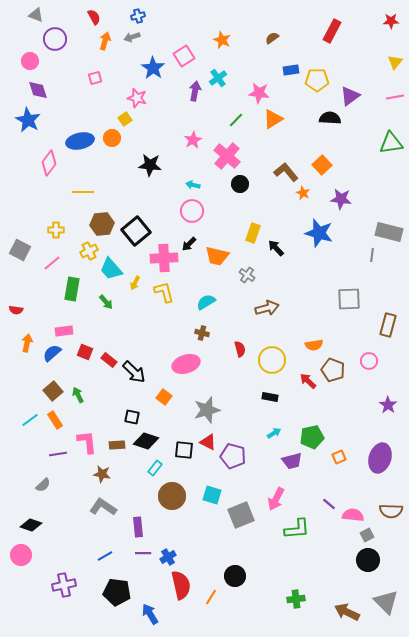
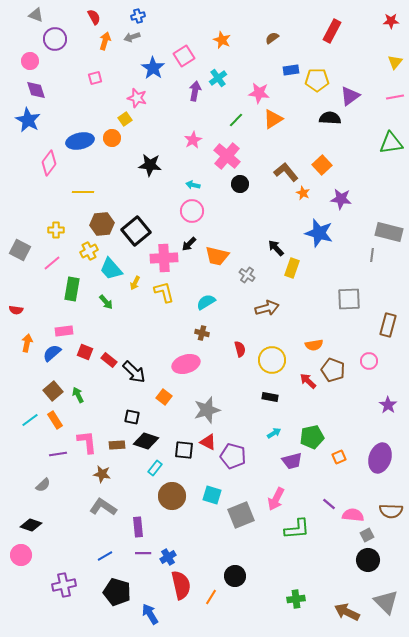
purple diamond at (38, 90): moved 2 px left
yellow rectangle at (253, 233): moved 39 px right, 35 px down
black pentagon at (117, 592): rotated 8 degrees clockwise
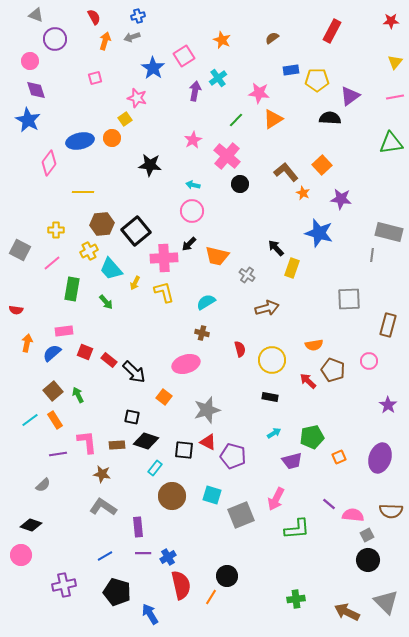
black circle at (235, 576): moved 8 px left
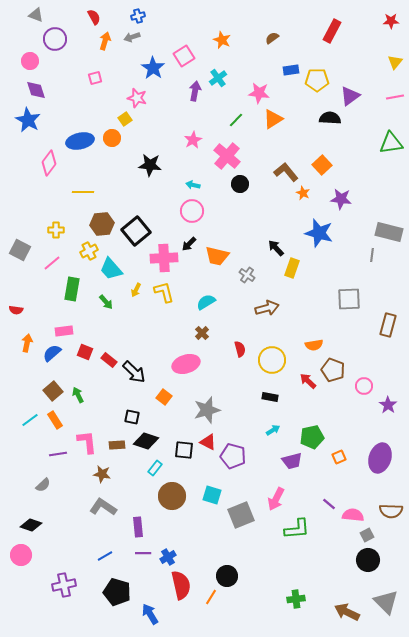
yellow arrow at (135, 283): moved 1 px right, 7 px down
brown cross at (202, 333): rotated 32 degrees clockwise
pink circle at (369, 361): moved 5 px left, 25 px down
cyan arrow at (274, 433): moved 1 px left, 3 px up
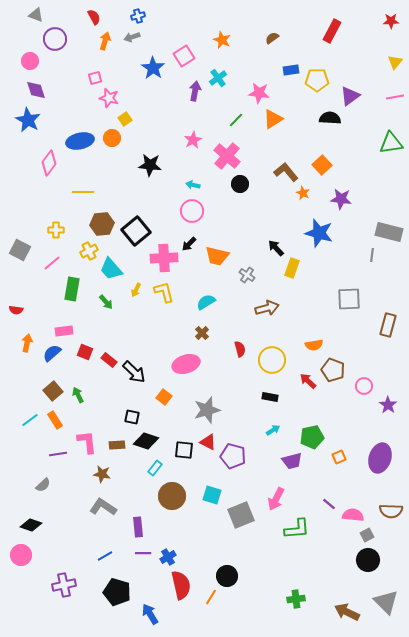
pink star at (137, 98): moved 28 px left
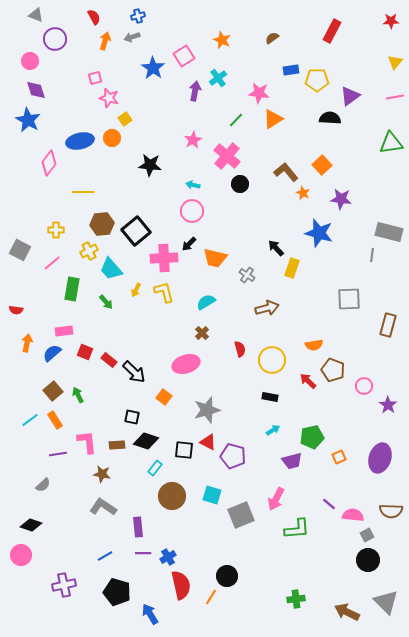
orange trapezoid at (217, 256): moved 2 px left, 2 px down
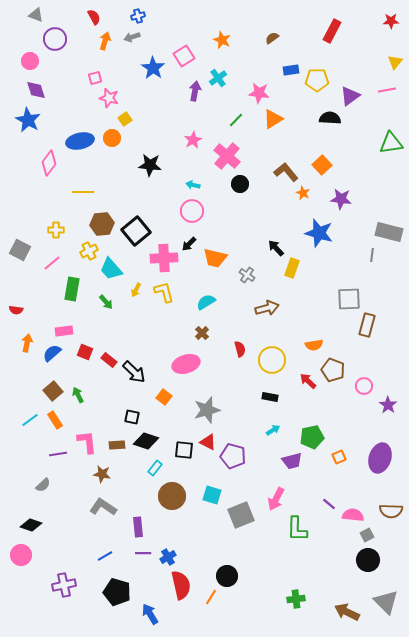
pink line at (395, 97): moved 8 px left, 7 px up
brown rectangle at (388, 325): moved 21 px left
green L-shape at (297, 529): rotated 96 degrees clockwise
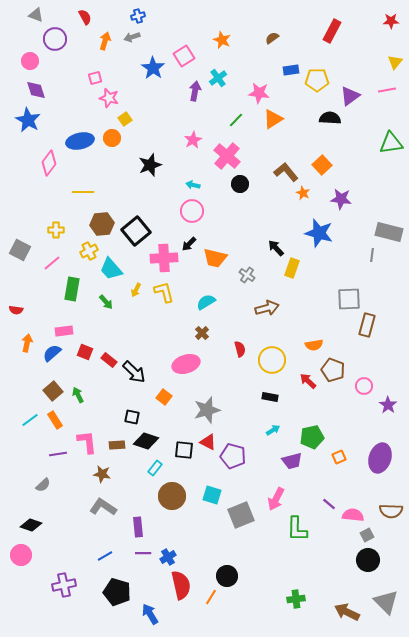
red semicircle at (94, 17): moved 9 px left
black star at (150, 165): rotated 25 degrees counterclockwise
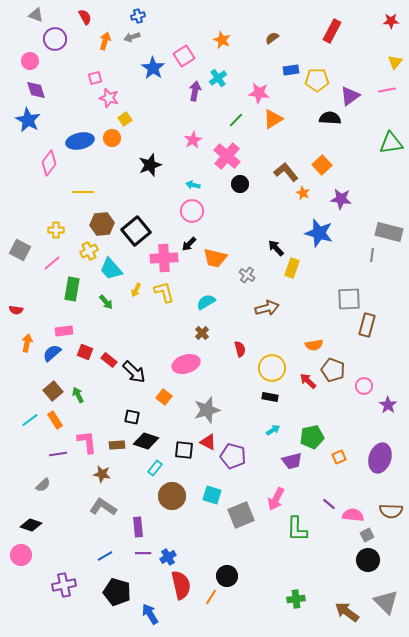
yellow circle at (272, 360): moved 8 px down
brown arrow at (347, 612): rotated 10 degrees clockwise
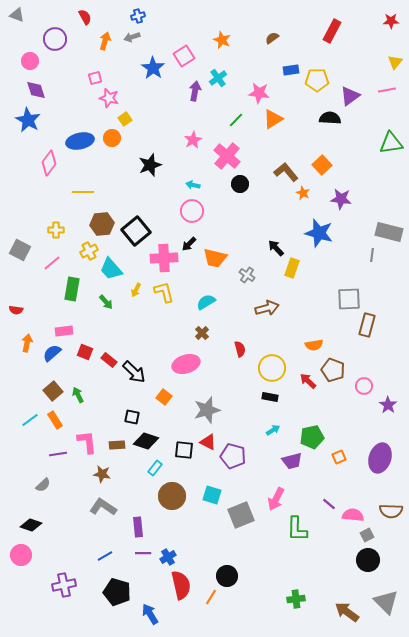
gray triangle at (36, 15): moved 19 px left
